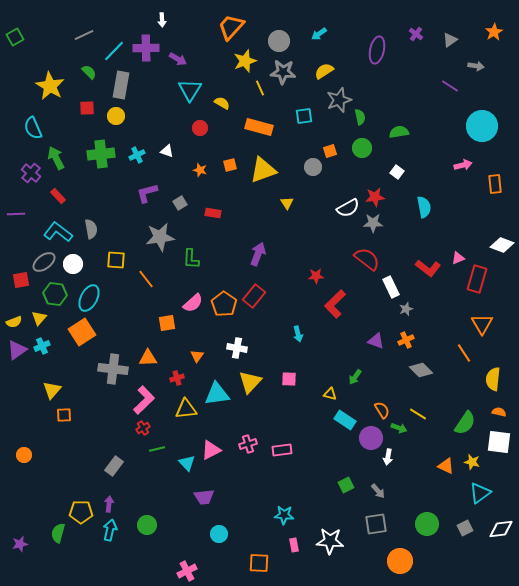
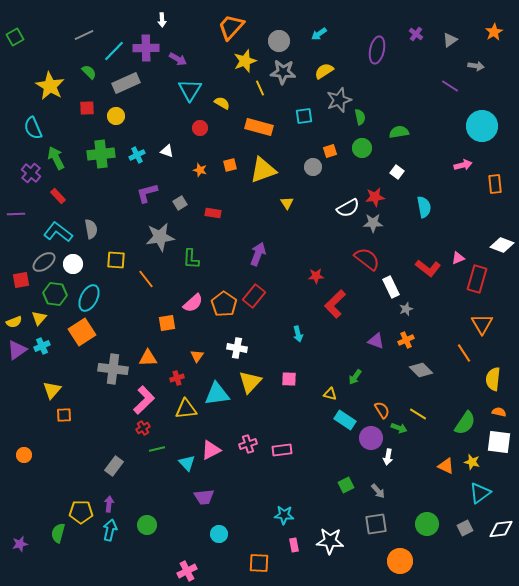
gray rectangle at (121, 85): moved 5 px right, 2 px up; rotated 56 degrees clockwise
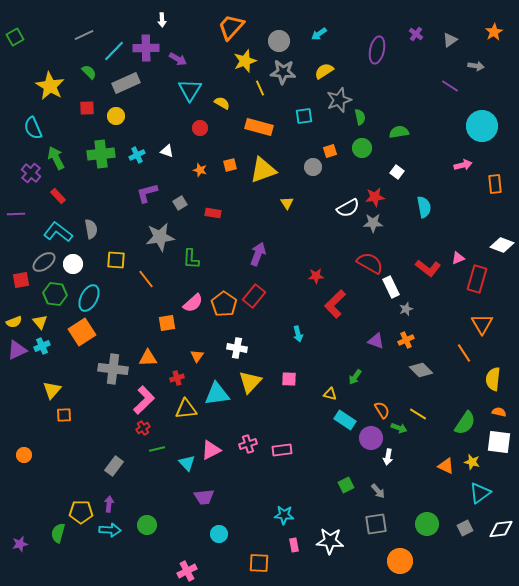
red semicircle at (367, 259): moved 3 px right, 4 px down; rotated 8 degrees counterclockwise
yellow triangle at (39, 318): moved 1 px right, 4 px down; rotated 21 degrees counterclockwise
purple triangle at (17, 350): rotated 10 degrees clockwise
cyan arrow at (110, 530): rotated 80 degrees clockwise
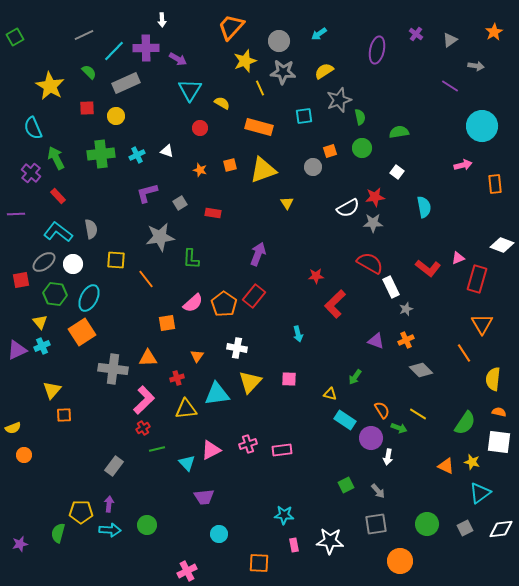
yellow semicircle at (14, 322): moved 1 px left, 106 px down
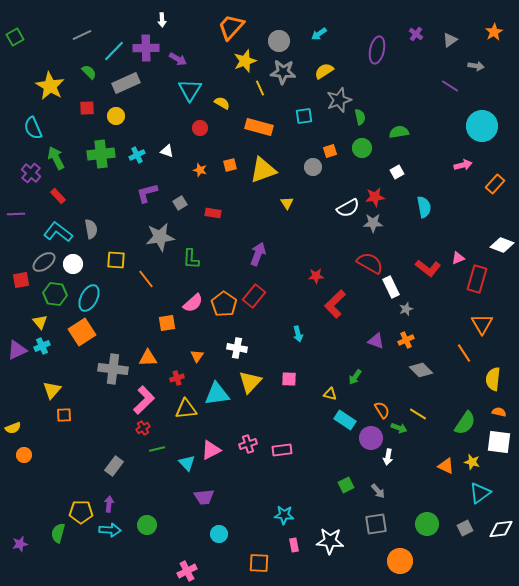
gray line at (84, 35): moved 2 px left
white square at (397, 172): rotated 24 degrees clockwise
orange rectangle at (495, 184): rotated 48 degrees clockwise
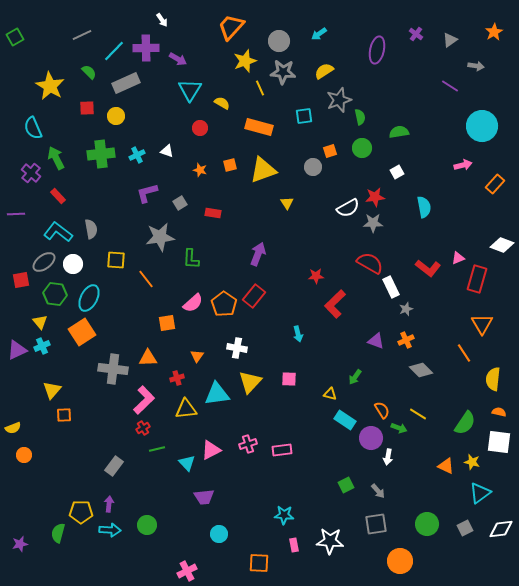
white arrow at (162, 20): rotated 32 degrees counterclockwise
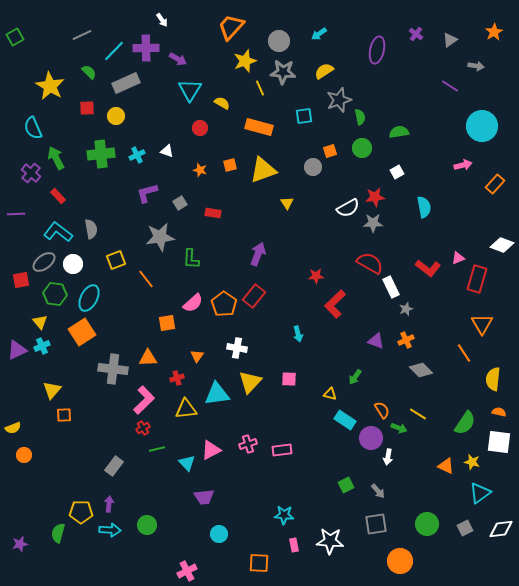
yellow square at (116, 260): rotated 24 degrees counterclockwise
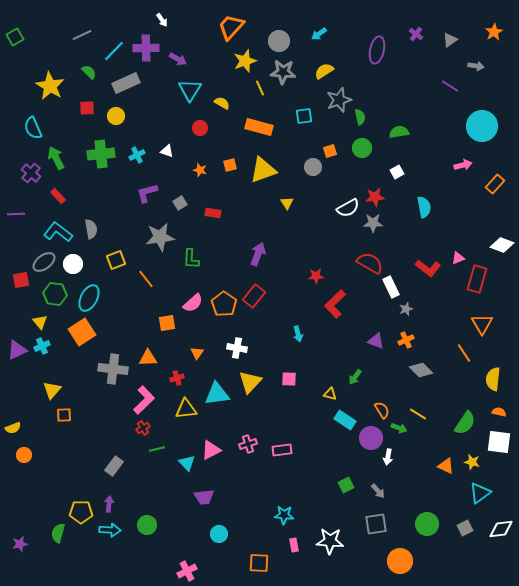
orange triangle at (197, 356): moved 3 px up
